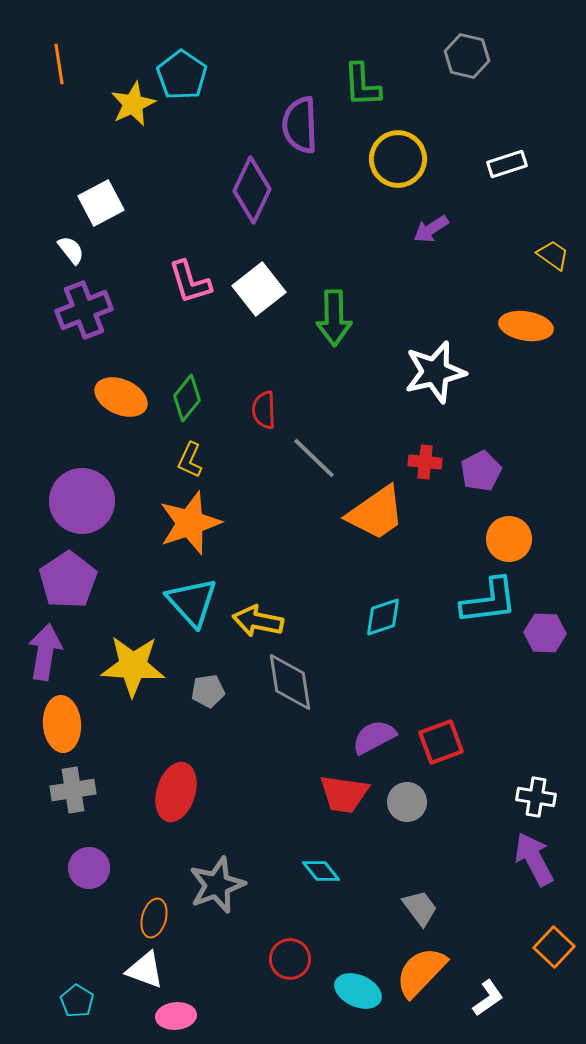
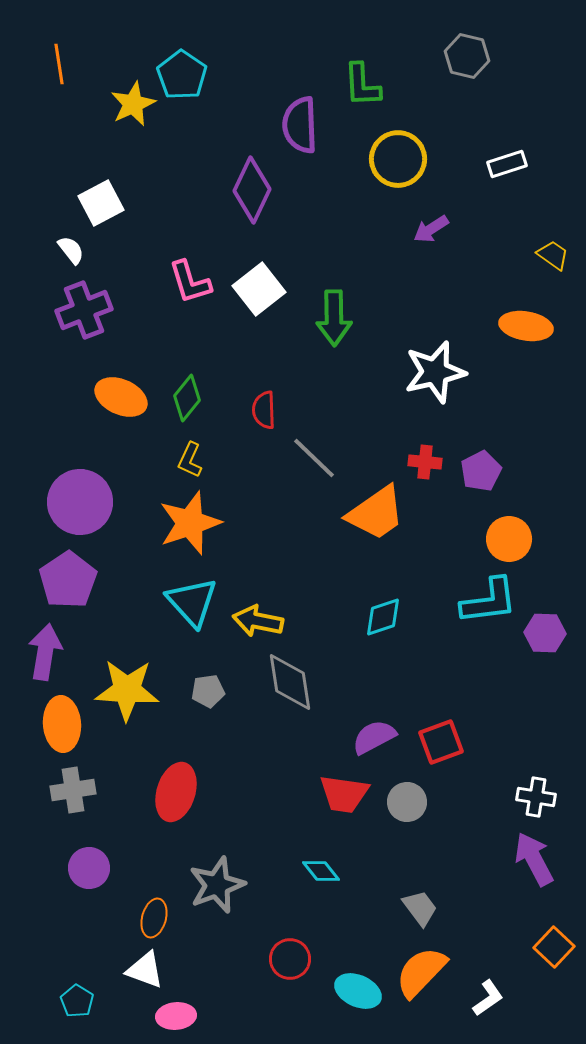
purple circle at (82, 501): moved 2 px left, 1 px down
yellow star at (133, 666): moved 6 px left, 24 px down
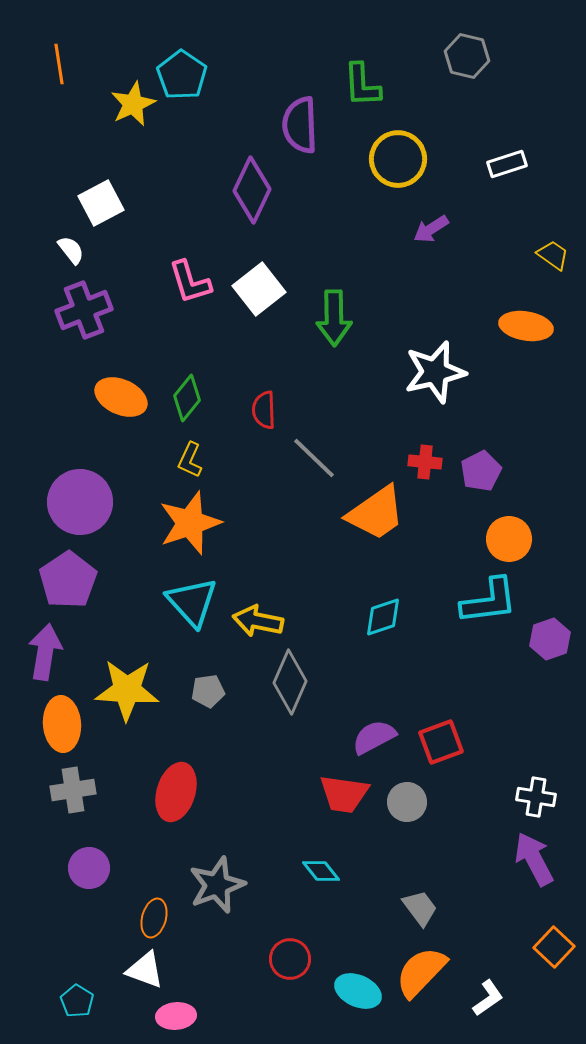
purple hexagon at (545, 633): moved 5 px right, 6 px down; rotated 21 degrees counterclockwise
gray diamond at (290, 682): rotated 32 degrees clockwise
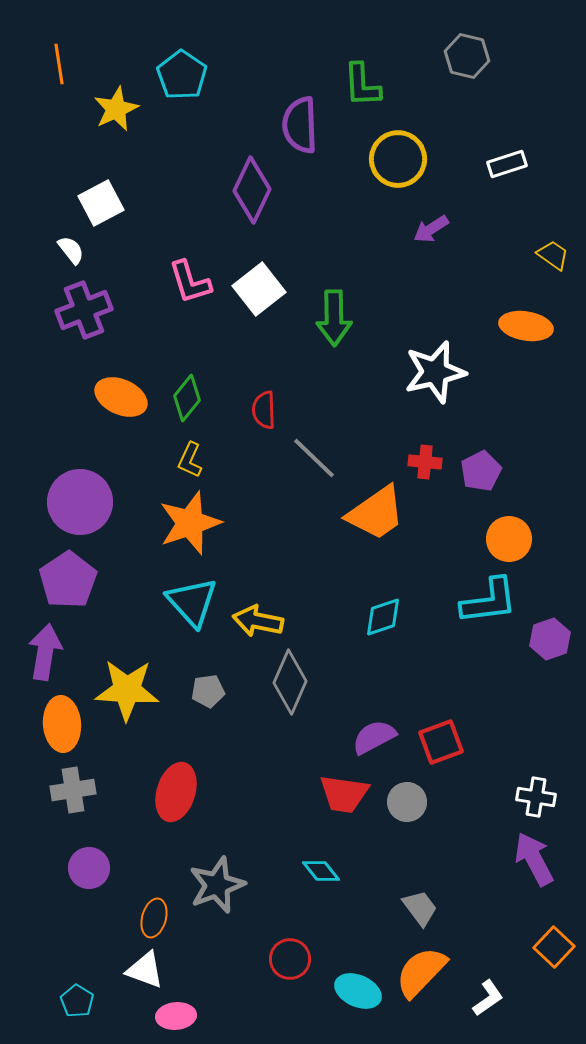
yellow star at (133, 104): moved 17 px left, 5 px down
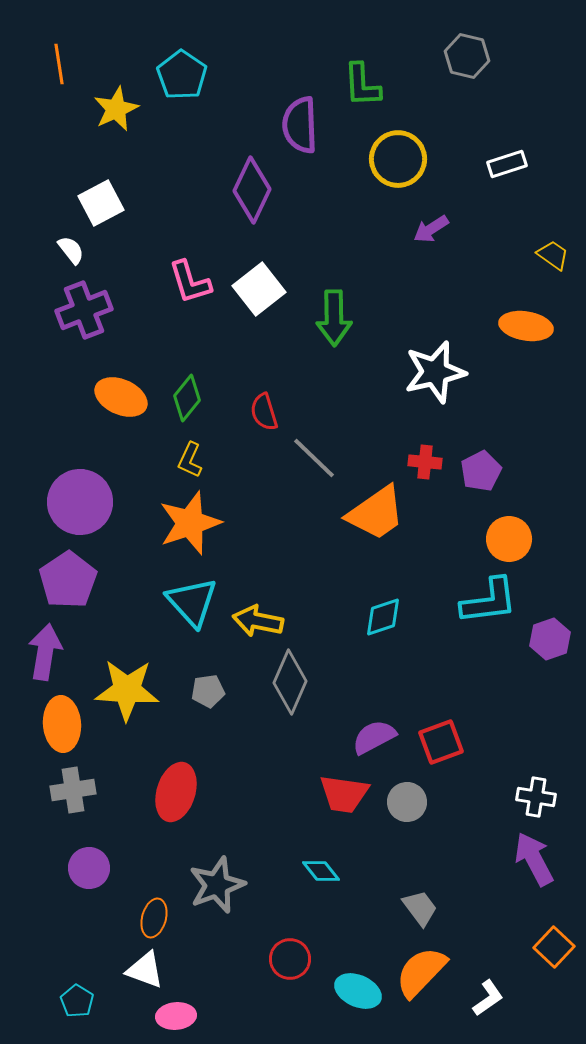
red semicircle at (264, 410): moved 2 px down; rotated 15 degrees counterclockwise
